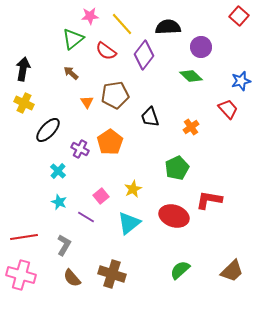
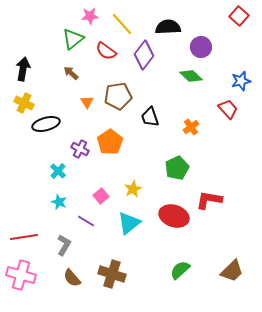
brown pentagon: moved 3 px right, 1 px down
black ellipse: moved 2 px left, 6 px up; rotated 32 degrees clockwise
purple line: moved 4 px down
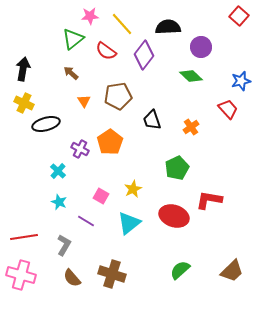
orange triangle: moved 3 px left, 1 px up
black trapezoid: moved 2 px right, 3 px down
pink square: rotated 21 degrees counterclockwise
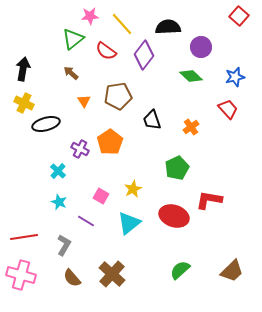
blue star: moved 6 px left, 4 px up
brown cross: rotated 24 degrees clockwise
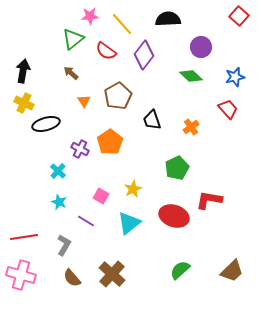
black semicircle: moved 8 px up
black arrow: moved 2 px down
brown pentagon: rotated 20 degrees counterclockwise
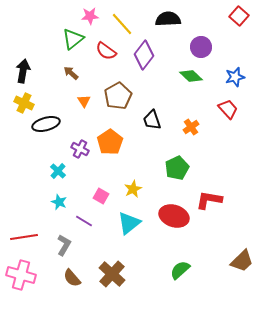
purple line: moved 2 px left
brown trapezoid: moved 10 px right, 10 px up
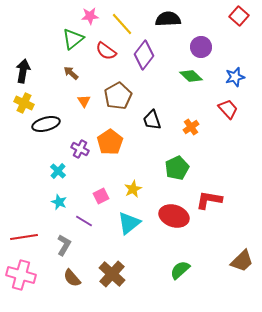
pink square: rotated 35 degrees clockwise
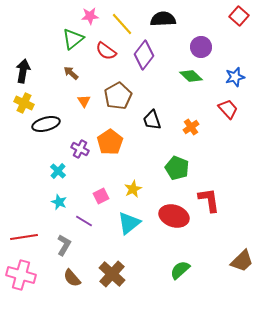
black semicircle: moved 5 px left
green pentagon: rotated 25 degrees counterclockwise
red L-shape: rotated 72 degrees clockwise
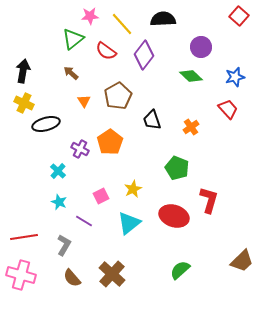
red L-shape: rotated 24 degrees clockwise
